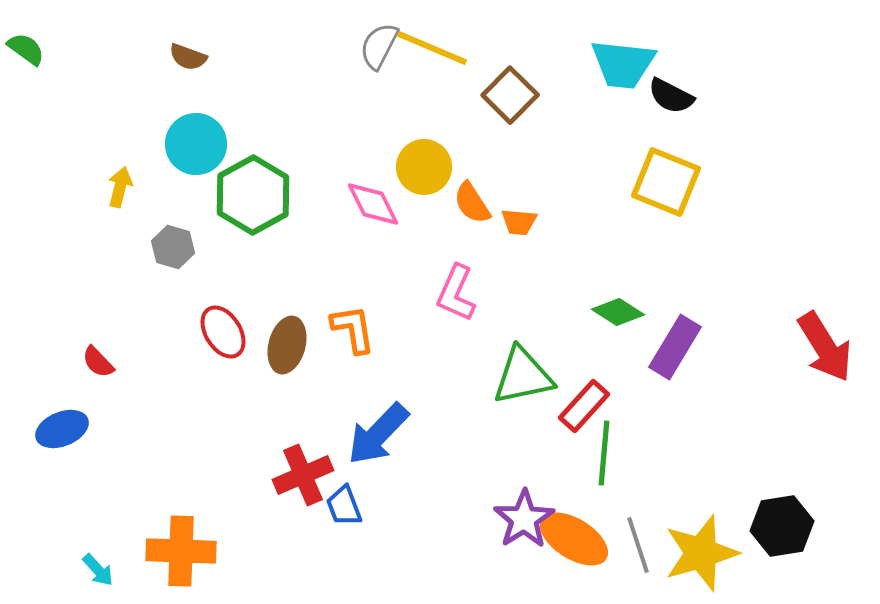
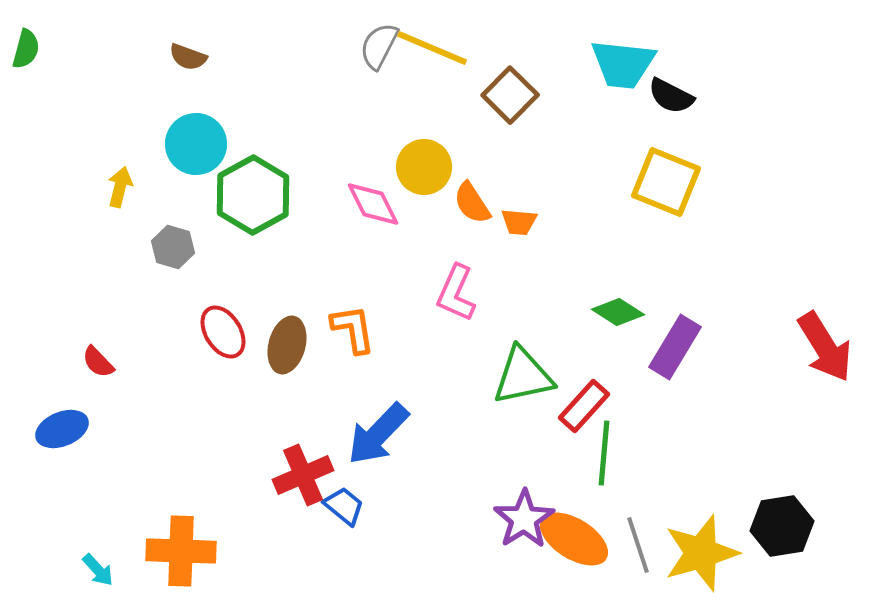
green semicircle: rotated 69 degrees clockwise
blue trapezoid: rotated 150 degrees clockwise
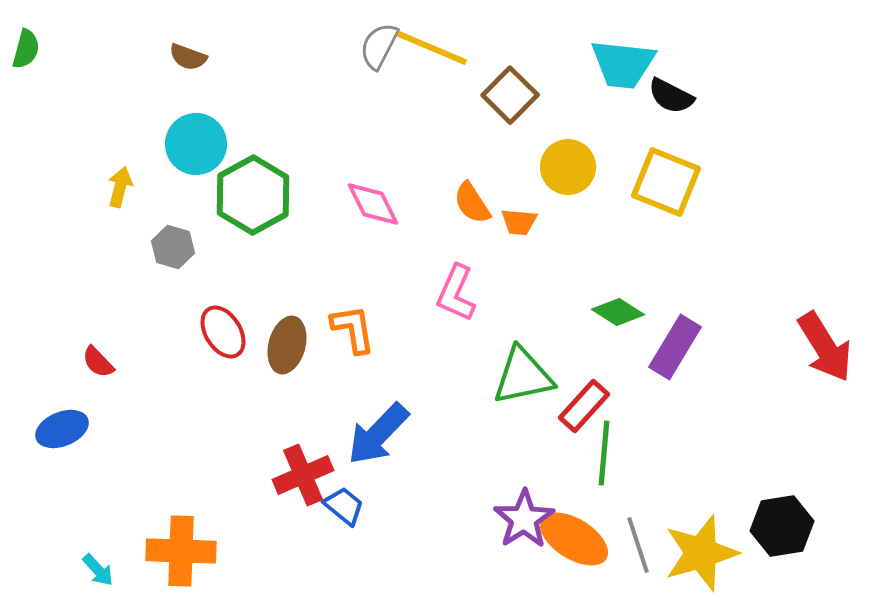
yellow circle: moved 144 px right
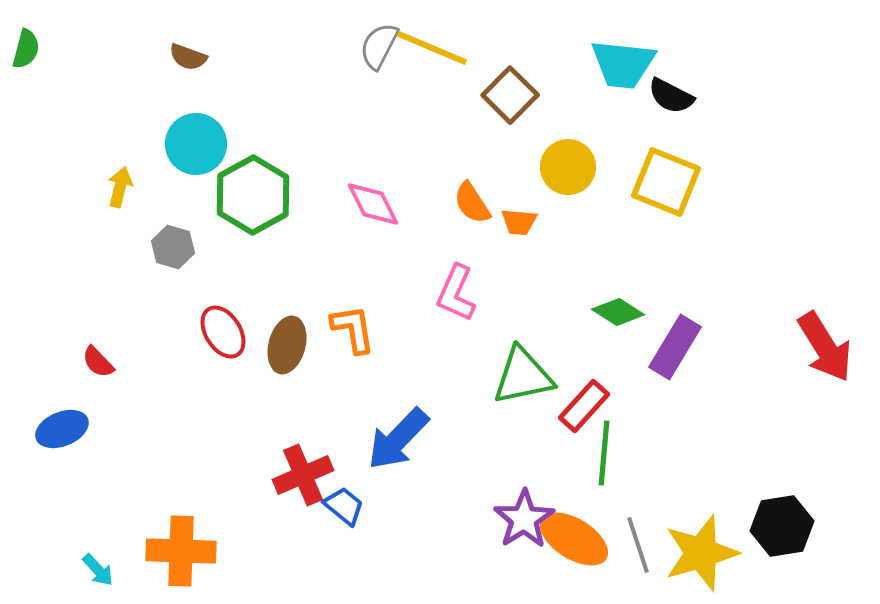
blue arrow: moved 20 px right, 5 px down
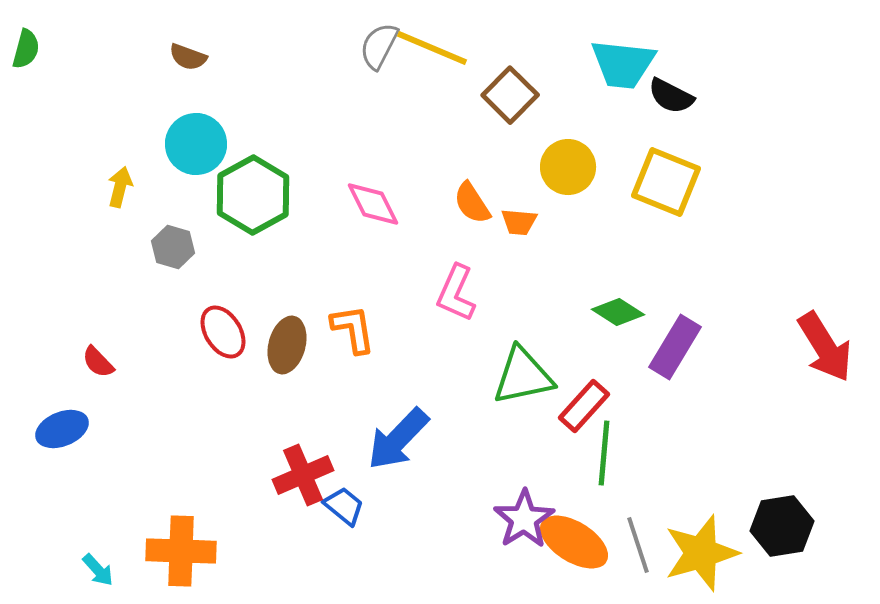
orange ellipse: moved 3 px down
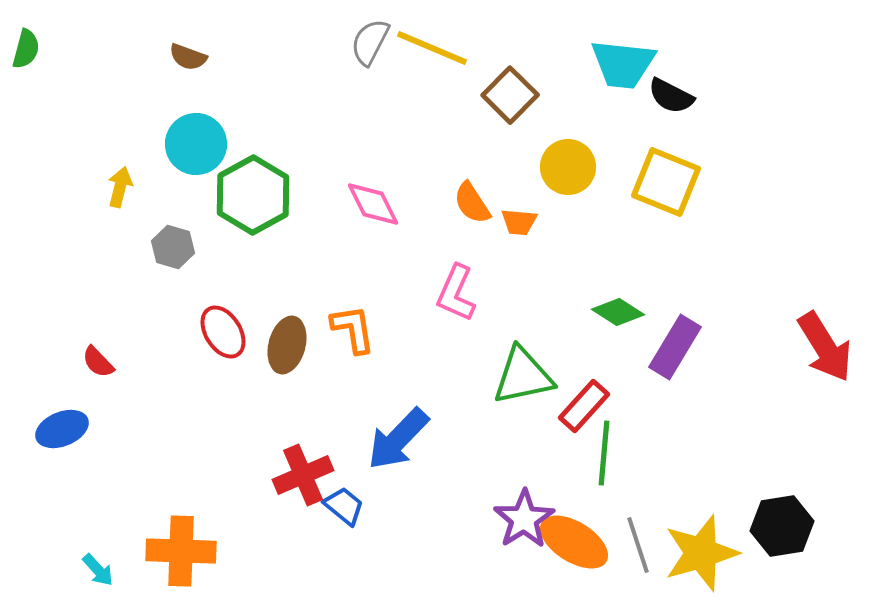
gray semicircle: moved 9 px left, 4 px up
